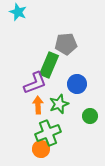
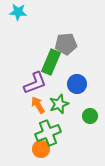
cyan star: rotated 18 degrees counterclockwise
green rectangle: moved 2 px right, 3 px up
orange arrow: rotated 30 degrees counterclockwise
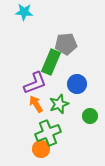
cyan star: moved 6 px right
orange arrow: moved 2 px left, 1 px up
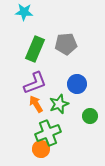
green rectangle: moved 16 px left, 13 px up
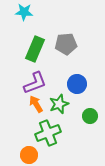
orange circle: moved 12 px left, 6 px down
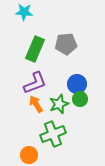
green circle: moved 10 px left, 17 px up
green cross: moved 5 px right, 1 px down
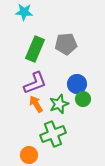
green circle: moved 3 px right
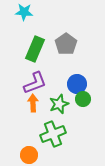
gray pentagon: rotated 30 degrees counterclockwise
orange arrow: moved 3 px left, 1 px up; rotated 30 degrees clockwise
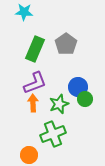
blue circle: moved 1 px right, 3 px down
green circle: moved 2 px right
